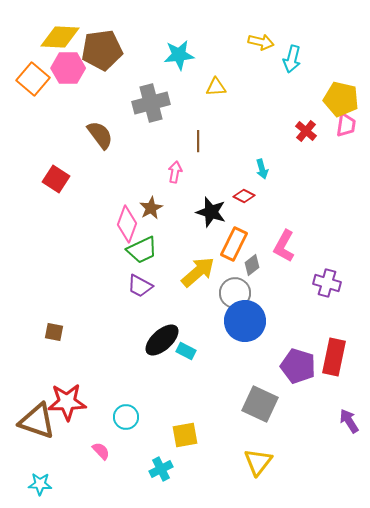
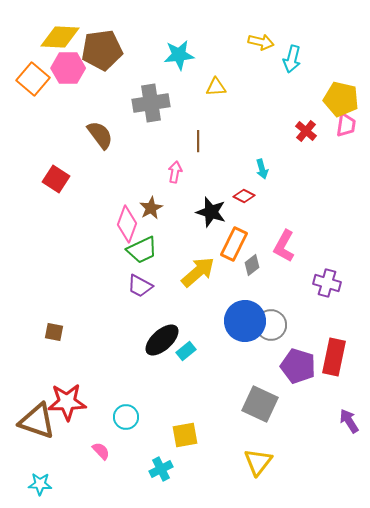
gray cross at (151, 103): rotated 6 degrees clockwise
gray circle at (235, 293): moved 36 px right, 32 px down
cyan rectangle at (186, 351): rotated 66 degrees counterclockwise
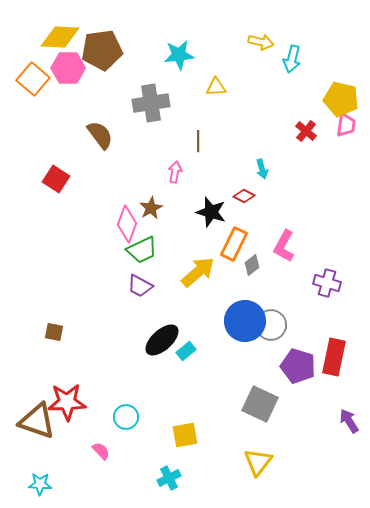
cyan cross at (161, 469): moved 8 px right, 9 px down
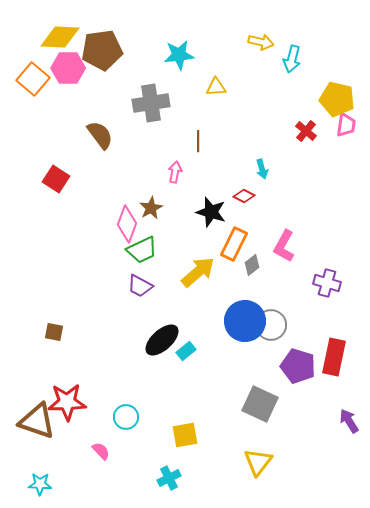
yellow pentagon at (341, 99): moved 4 px left
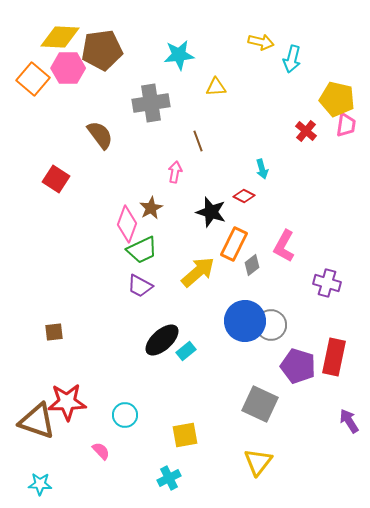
brown line at (198, 141): rotated 20 degrees counterclockwise
brown square at (54, 332): rotated 18 degrees counterclockwise
cyan circle at (126, 417): moved 1 px left, 2 px up
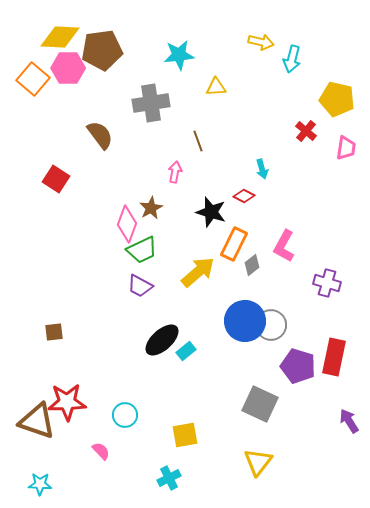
pink trapezoid at (346, 125): moved 23 px down
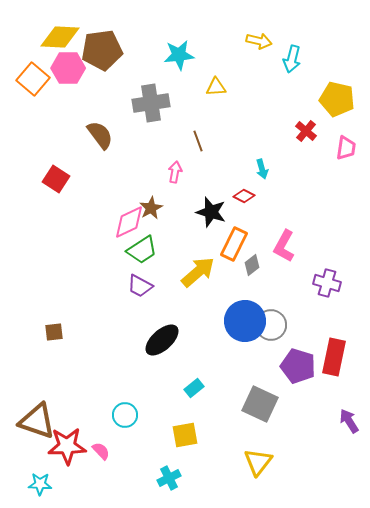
yellow arrow at (261, 42): moved 2 px left, 1 px up
pink diamond at (127, 224): moved 2 px right, 2 px up; rotated 45 degrees clockwise
green trapezoid at (142, 250): rotated 8 degrees counterclockwise
cyan rectangle at (186, 351): moved 8 px right, 37 px down
red star at (67, 402): moved 44 px down
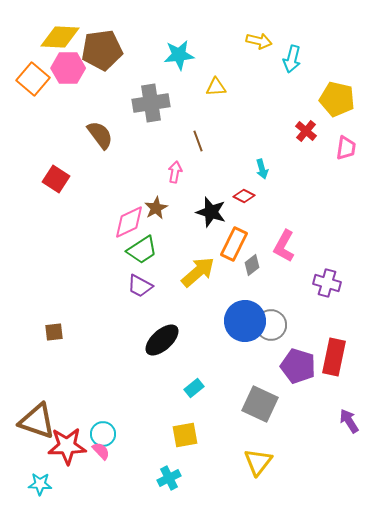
brown star at (151, 208): moved 5 px right
cyan circle at (125, 415): moved 22 px left, 19 px down
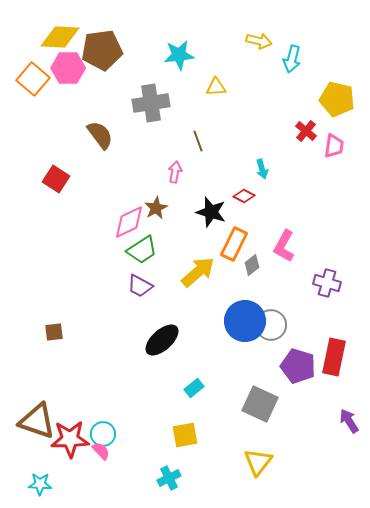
pink trapezoid at (346, 148): moved 12 px left, 2 px up
red star at (67, 446): moved 3 px right, 7 px up
